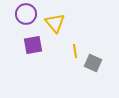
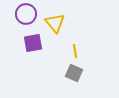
purple square: moved 2 px up
gray square: moved 19 px left, 10 px down
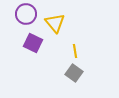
purple square: rotated 36 degrees clockwise
gray square: rotated 12 degrees clockwise
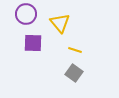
yellow triangle: moved 5 px right
purple square: rotated 24 degrees counterclockwise
yellow line: moved 1 px up; rotated 64 degrees counterclockwise
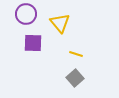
yellow line: moved 1 px right, 4 px down
gray square: moved 1 px right, 5 px down; rotated 12 degrees clockwise
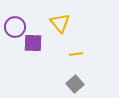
purple circle: moved 11 px left, 13 px down
yellow line: rotated 24 degrees counterclockwise
gray square: moved 6 px down
